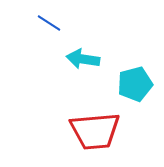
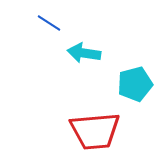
cyan arrow: moved 1 px right, 6 px up
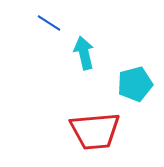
cyan arrow: rotated 68 degrees clockwise
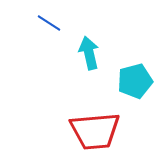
cyan arrow: moved 5 px right
cyan pentagon: moved 3 px up
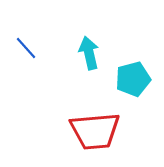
blue line: moved 23 px left, 25 px down; rotated 15 degrees clockwise
cyan pentagon: moved 2 px left, 2 px up
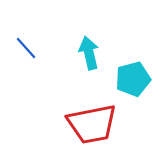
red trapezoid: moved 3 px left, 7 px up; rotated 6 degrees counterclockwise
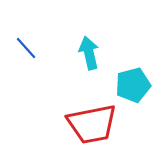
cyan pentagon: moved 6 px down
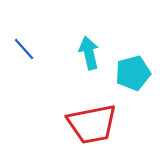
blue line: moved 2 px left, 1 px down
cyan pentagon: moved 12 px up
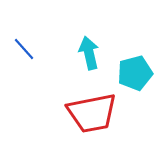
cyan pentagon: moved 2 px right
red trapezoid: moved 11 px up
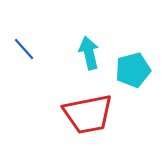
cyan pentagon: moved 2 px left, 3 px up
red trapezoid: moved 4 px left, 1 px down
